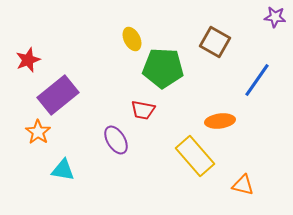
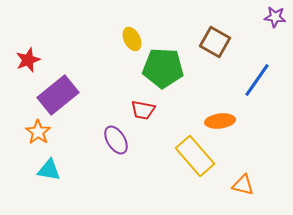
cyan triangle: moved 14 px left
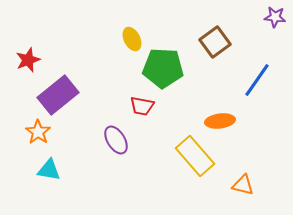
brown square: rotated 24 degrees clockwise
red trapezoid: moved 1 px left, 4 px up
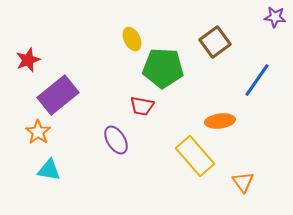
orange triangle: moved 3 px up; rotated 40 degrees clockwise
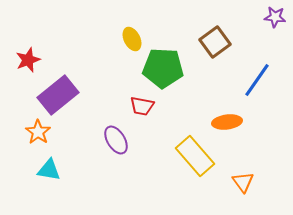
orange ellipse: moved 7 px right, 1 px down
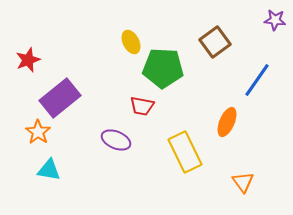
purple star: moved 3 px down
yellow ellipse: moved 1 px left, 3 px down
purple rectangle: moved 2 px right, 3 px down
orange ellipse: rotated 60 degrees counterclockwise
purple ellipse: rotated 36 degrees counterclockwise
yellow rectangle: moved 10 px left, 4 px up; rotated 15 degrees clockwise
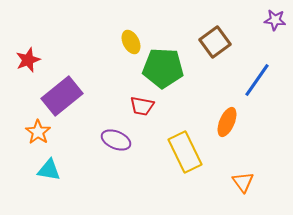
purple rectangle: moved 2 px right, 2 px up
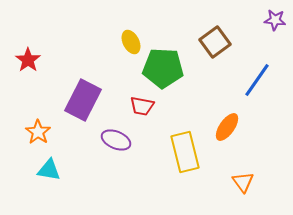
red star: rotated 15 degrees counterclockwise
purple rectangle: moved 21 px right, 4 px down; rotated 24 degrees counterclockwise
orange ellipse: moved 5 px down; rotated 12 degrees clockwise
yellow rectangle: rotated 12 degrees clockwise
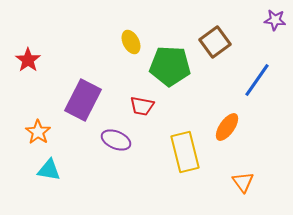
green pentagon: moved 7 px right, 2 px up
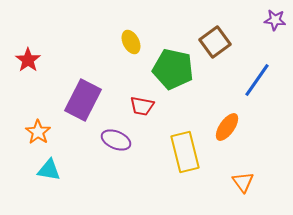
green pentagon: moved 3 px right, 3 px down; rotated 9 degrees clockwise
